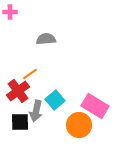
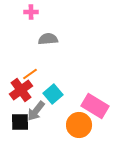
pink cross: moved 21 px right
gray semicircle: moved 2 px right
red cross: moved 3 px right, 1 px up
cyan square: moved 2 px left, 6 px up
gray arrow: rotated 25 degrees clockwise
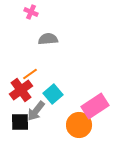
pink cross: rotated 24 degrees clockwise
pink rectangle: rotated 64 degrees counterclockwise
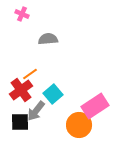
pink cross: moved 9 px left, 2 px down
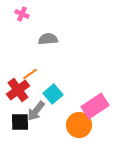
red cross: moved 3 px left
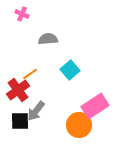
cyan square: moved 17 px right, 24 px up
black square: moved 1 px up
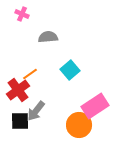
gray semicircle: moved 2 px up
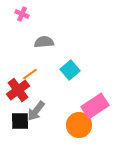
gray semicircle: moved 4 px left, 5 px down
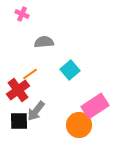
black square: moved 1 px left
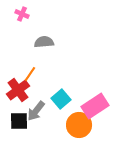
cyan square: moved 9 px left, 29 px down
orange line: rotated 21 degrees counterclockwise
